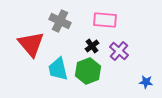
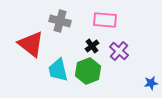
gray cross: rotated 10 degrees counterclockwise
red triangle: rotated 12 degrees counterclockwise
cyan trapezoid: moved 1 px down
blue star: moved 5 px right, 1 px down; rotated 16 degrees counterclockwise
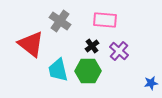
gray cross: rotated 20 degrees clockwise
green hexagon: rotated 20 degrees clockwise
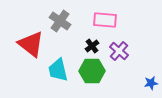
green hexagon: moved 4 px right
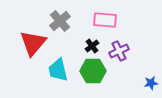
gray cross: rotated 15 degrees clockwise
red triangle: moved 2 px right, 1 px up; rotated 32 degrees clockwise
purple cross: rotated 24 degrees clockwise
green hexagon: moved 1 px right
